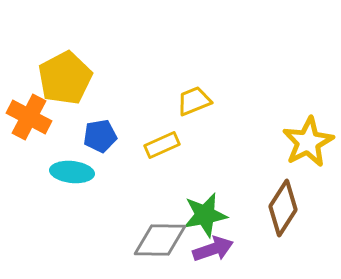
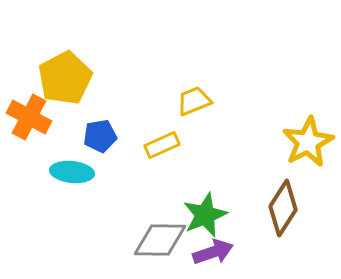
green star: rotated 12 degrees counterclockwise
purple arrow: moved 3 px down
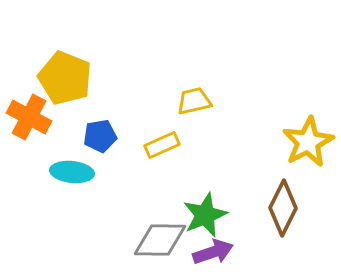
yellow pentagon: rotated 22 degrees counterclockwise
yellow trapezoid: rotated 9 degrees clockwise
brown diamond: rotated 6 degrees counterclockwise
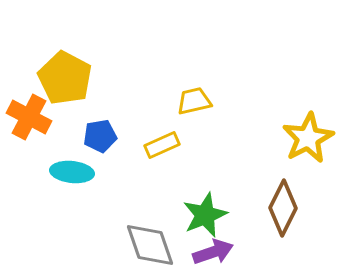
yellow pentagon: rotated 6 degrees clockwise
yellow star: moved 4 px up
gray diamond: moved 10 px left, 5 px down; rotated 70 degrees clockwise
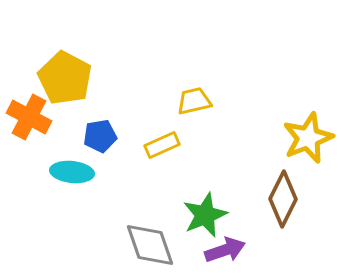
yellow star: rotated 6 degrees clockwise
brown diamond: moved 9 px up
purple arrow: moved 12 px right, 2 px up
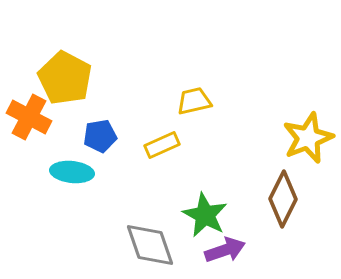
green star: rotated 21 degrees counterclockwise
